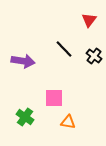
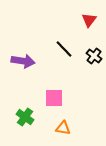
orange triangle: moved 5 px left, 6 px down
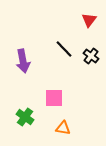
black cross: moved 3 px left
purple arrow: rotated 70 degrees clockwise
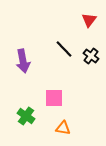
green cross: moved 1 px right, 1 px up
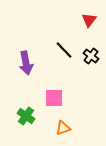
black line: moved 1 px down
purple arrow: moved 3 px right, 2 px down
orange triangle: rotated 28 degrees counterclockwise
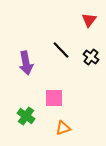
black line: moved 3 px left
black cross: moved 1 px down
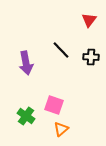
black cross: rotated 35 degrees counterclockwise
pink square: moved 7 px down; rotated 18 degrees clockwise
orange triangle: moved 2 px left, 1 px down; rotated 21 degrees counterclockwise
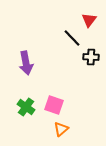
black line: moved 11 px right, 12 px up
green cross: moved 9 px up
